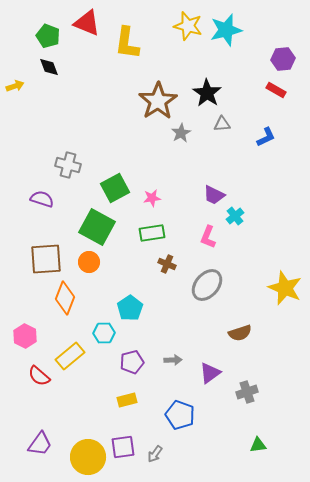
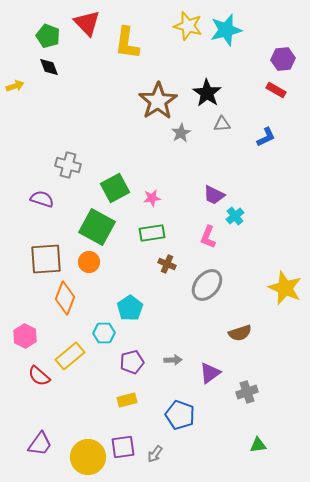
red triangle at (87, 23): rotated 24 degrees clockwise
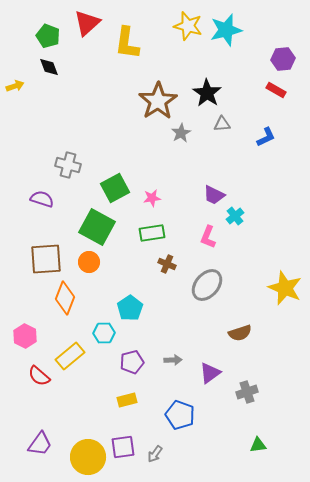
red triangle at (87, 23): rotated 32 degrees clockwise
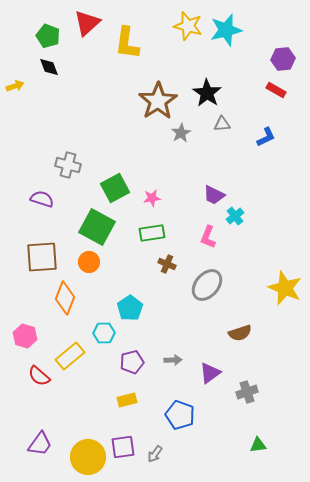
brown square at (46, 259): moved 4 px left, 2 px up
pink hexagon at (25, 336): rotated 10 degrees counterclockwise
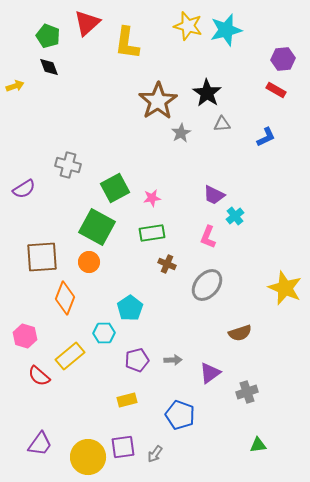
purple semicircle at (42, 199): moved 18 px left, 10 px up; rotated 130 degrees clockwise
purple pentagon at (132, 362): moved 5 px right, 2 px up
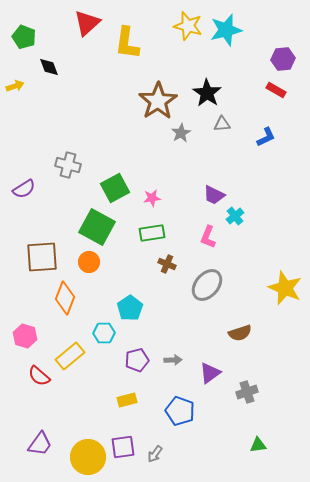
green pentagon at (48, 36): moved 24 px left, 1 px down
blue pentagon at (180, 415): moved 4 px up
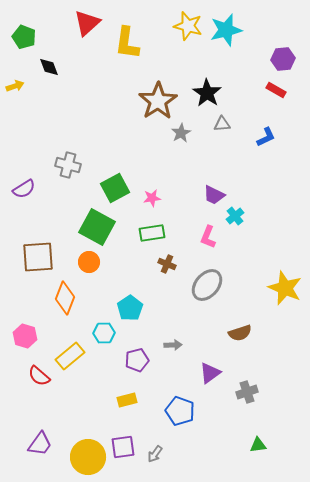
brown square at (42, 257): moved 4 px left
gray arrow at (173, 360): moved 15 px up
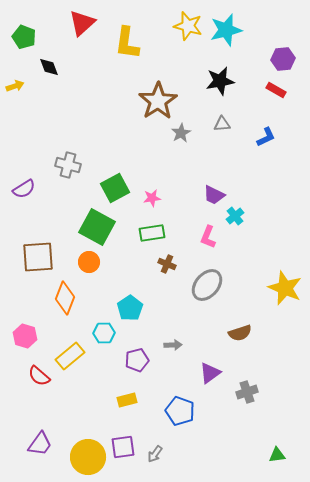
red triangle at (87, 23): moved 5 px left
black star at (207, 93): moved 13 px right, 12 px up; rotated 28 degrees clockwise
green triangle at (258, 445): moved 19 px right, 10 px down
